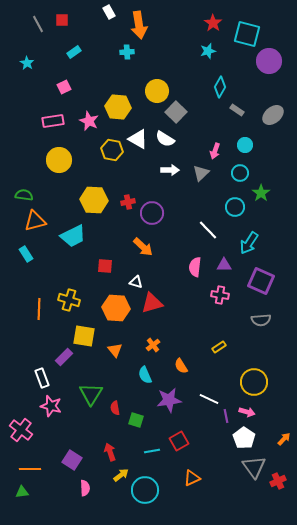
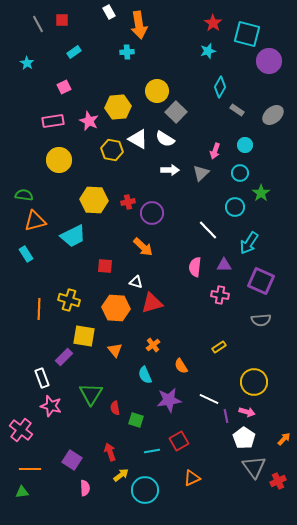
yellow hexagon at (118, 107): rotated 10 degrees counterclockwise
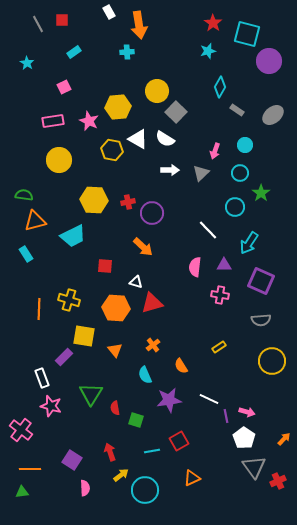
yellow circle at (254, 382): moved 18 px right, 21 px up
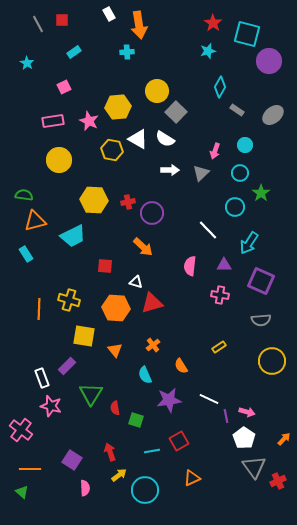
white rectangle at (109, 12): moved 2 px down
pink semicircle at (195, 267): moved 5 px left, 1 px up
purple rectangle at (64, 357): moved 3 px right, 9 px down
yellow arrow at (121, 475): moved 2 px left
green triangle at (22, 492): rotated 48 degrees clockwise
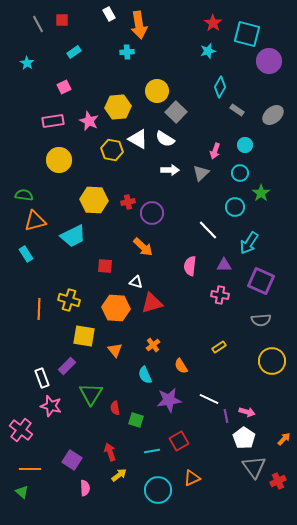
cyan circle at (145, 490): moved 13 px right
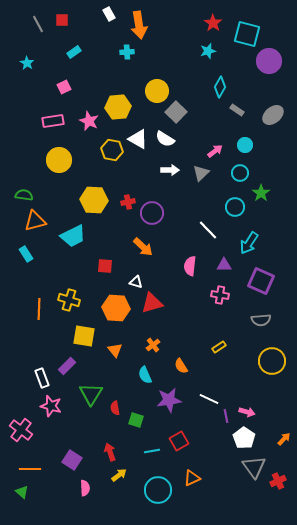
pink arrow at (215, 151): rotated 147 degrees counterclockwise
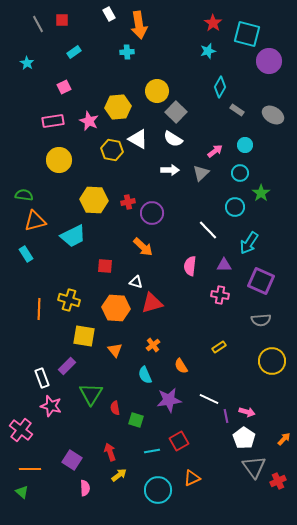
gray ellipse at (273, 115): rotated 70 degrees clockwise
white semicircle at (165, 139): moved 8 px right
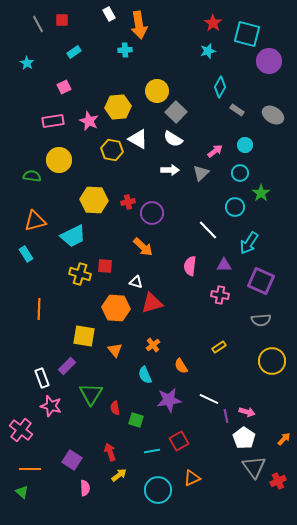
cyan cross at (127, 52): moved 2 px left, 2 px up
green semicircle at (24, 195): moved 8 px right, 19 px up
yellow cross at (69, 300): moved 11 px right, 26 px up
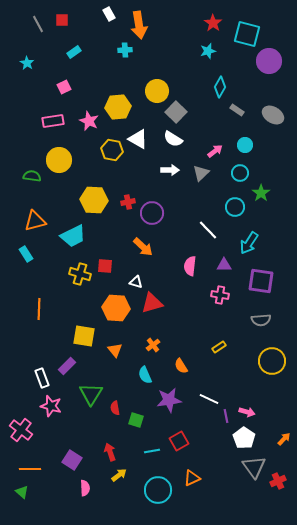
purple square at (261, 281): rotated 16 degrees counterclockwise
